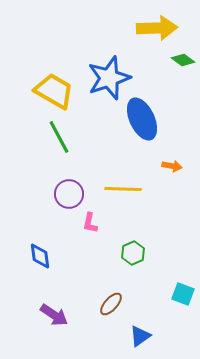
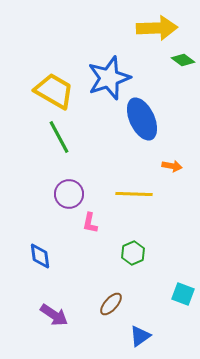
yellow line: moved 11 px right, 5 px down
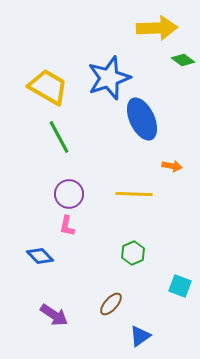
yellow trapezoid: moved 6 px left, 4 px up
pink L-shape: moved 23 px left, 3 px down
blue diamond: rotated 36 degrees counterclockwise
cyan square: moved 3 px left, 8 px up
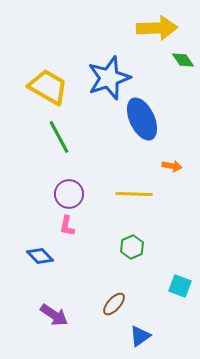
green diamond: rotated 20 degrees clockwise
green hexagon: moved 1 px left, 6 px up
brown ellipse: moved 3 px right
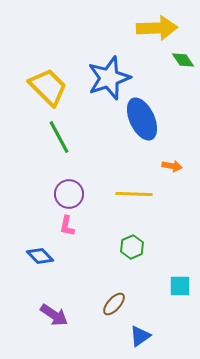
yellow trapezoid: rotated 15 degrees clockwise
cyan square: rotated 20 degrees counterclockwise
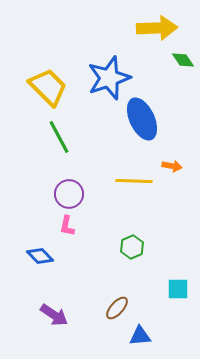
yellow line: moved 13 px up
cyan square: moved 2 px left, 3 px down
brown ellipse: moved 3 px right, 4 px down
blue triangle: rotated 30 degrees clockwise
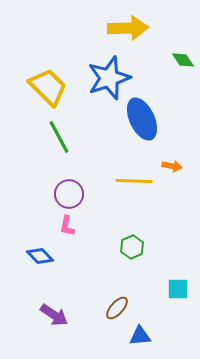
yellow arrow: moved 29 px left
